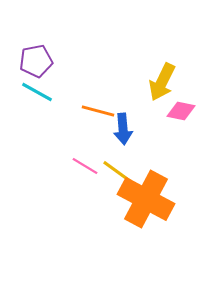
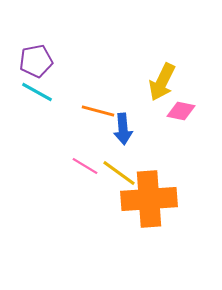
orange cross: moved 3 px right; rotated 32 degrees counterclockwise
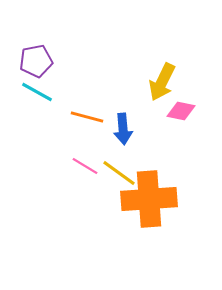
orange line: moved 11 px left, 6 px down
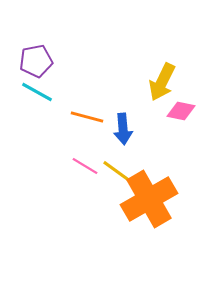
orange cross: rotated 26 degrees counterclockwise
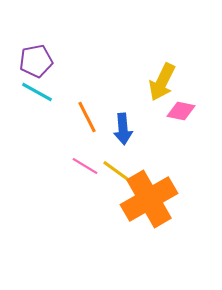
orange line: rotated 48 degrees clockwise
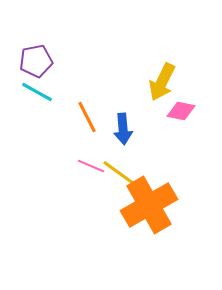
pink line: moved 6 px right; rotated 8 degrees counterclockwise
orange cross: moved 6 px down
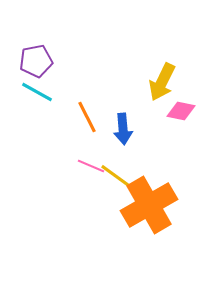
yellow line: moved 2 px left, 4 px down
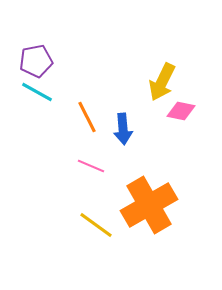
yellow line: moved 21 px left, 48 px down
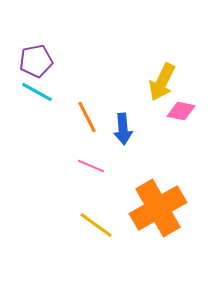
orange cross: moved 9 px right, 3 px down
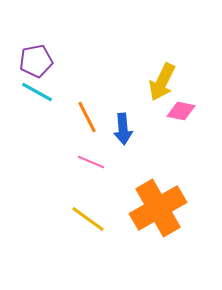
pink line: moved 4 px up
yellow line: moved 8 px left, 6 px up
